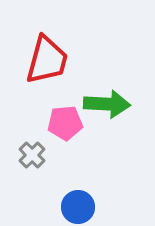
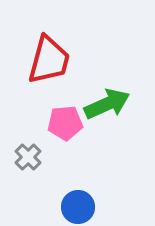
red trapezoid: moved 2 px right
green arrow: rotated 27 degrees counterclockwise
gray cross: moved 4 px left, 2 px down
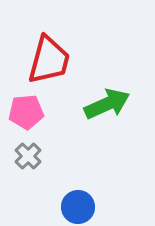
pink pentagon: moved 39 px left, 11 px up
gray cross: moved 1 px up
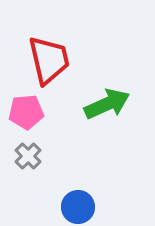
red trapezoid: rotated 28 degrees counterclockwise
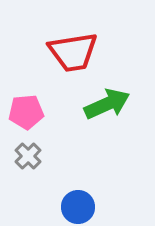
red trapezoid: moved 24 px right, 8 px up; rotated 94 degrees clockwise
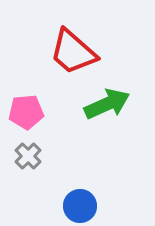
red trapezoid: rotated 50 degrees clockwise
blue circle: moved 2 px right, 1 px up
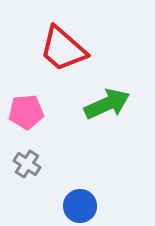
red trapezoid: moved 10 px left, 3 px up
gray cross: moved 1 px left, 8 px down; rotated 12 degrees counterclockwise
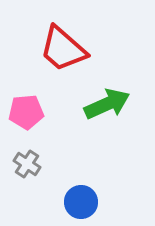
blue circle: moved 1 px right, 4 px up
